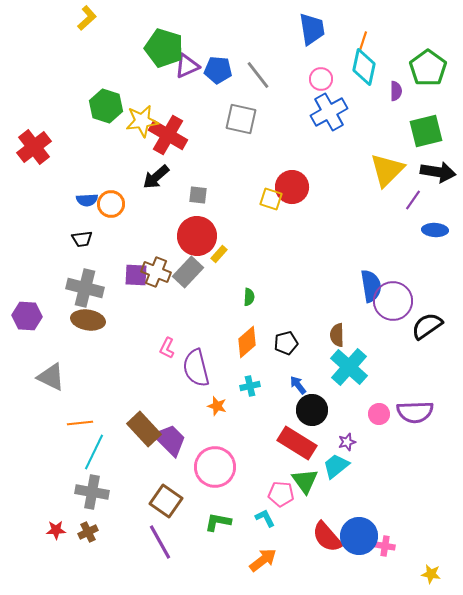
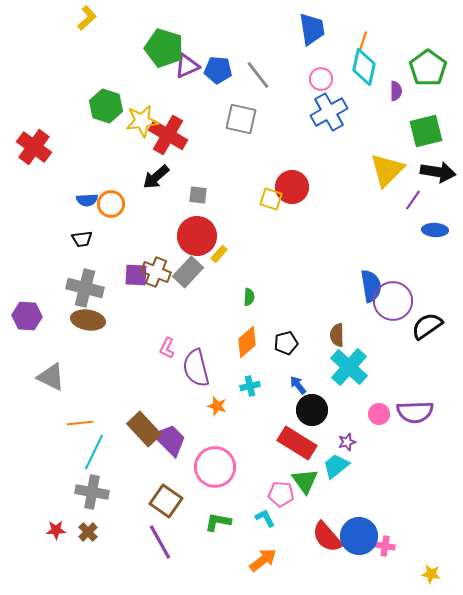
red cross at (34, 147): rotated 16 degrees counterclockwise
brown cross at (88, 532): rotated 18 degrees counterclockwise
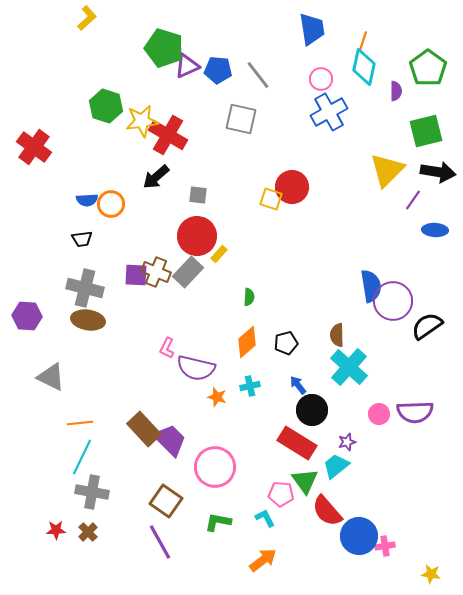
purple semicircle at (196, 368): rotated 63 degrees counterclockwise
orange star at (217, 406): moved 9 px up
cyan line at (94, 452): moved 12 px left, 5 px down
red semicircle at (327, 537): moved 26 px up
pink cross at (385, 546): rotated 18 degrees counterclockwise
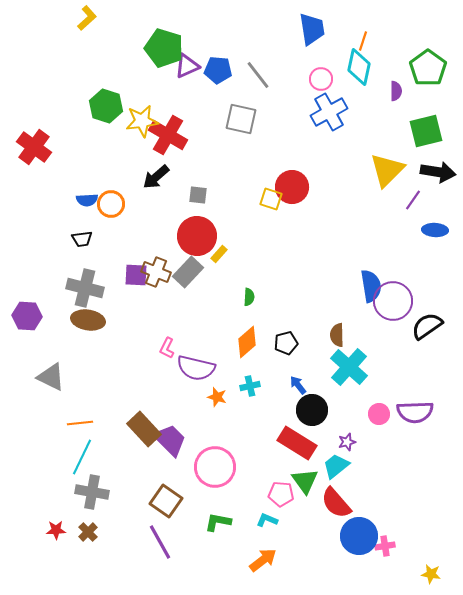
cyan diamond at (364, 67): moved 5 px left
red semicircle at (327, 511): moved 9 px right, 8 px up
cyan L-shape at (265, 518): moved 2 px right, 2 px down; rotated 40 degrees counterclockwise
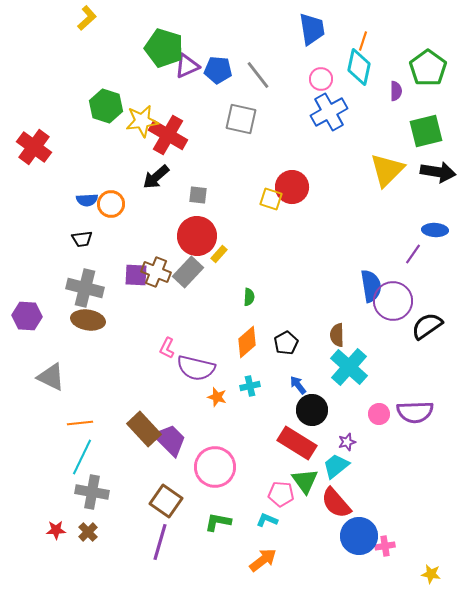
purple line at (413, 200): moved 54 px down
black pentagon at (286, 343): rotated 15 degrees counterclockwise
purple line at (160, 542): rotated 45 degrees clockwise
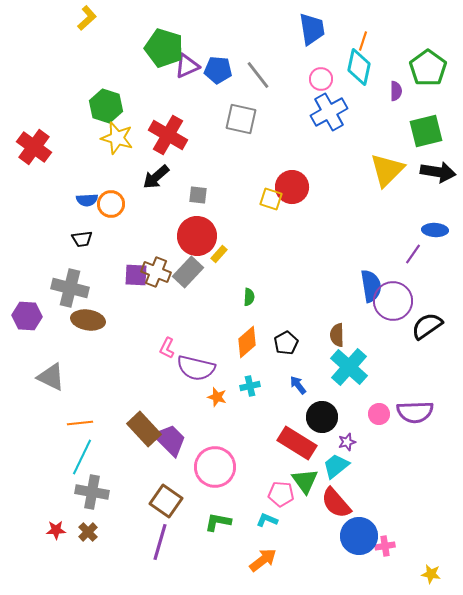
yellow star at (142, 121): moved 25 px left, 17 px down; rotated 24 degrees clockwise
gray cross at (85, 288): moved 15 px left
black circle at (312, 410): moved 10 px right, 7 px down
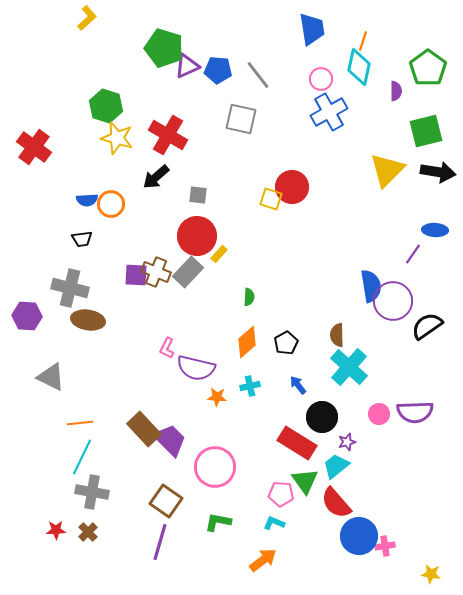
orange star at (217, 397): rotated 12 degrees counterclockwise
cyan L-shape at (267, 520): moved 7 px right, 3 px down
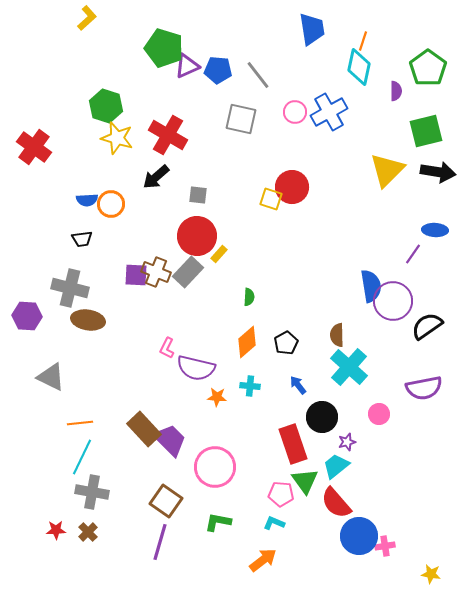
pink circle at (321, 79): moved 26 px left, 33 px down
cyan cross at (250, 386): rotated 18 degrees clockwise
purple semicircle at (415, 412): moved 9 px right, 24 px up; rotated 9 degrees counterclockwise
red rectangle at (297, 443): moved 4 px left, 1 px down; rotated 39 degrees clockwise
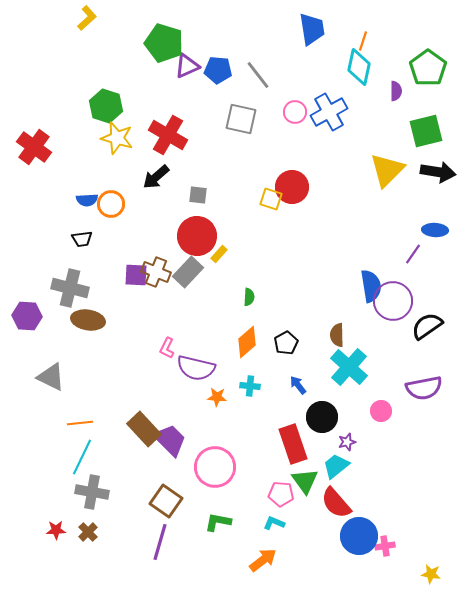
green pentagon at (164, 48): moved 5 px up
pink circle at (379, 414): moved 2 px right, 3 px up
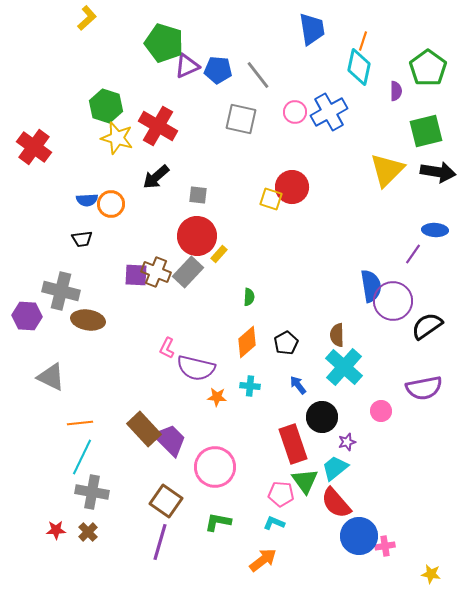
red cross at (168, 135): moved 10 px left, 9 px up
gray cross at (70, 288): moved 9 px left, 3 px down
cyan cross at (349, 367): moved 5 px left
cyan trapezoid at (336, 466): moved 1 px left, 2 px down
